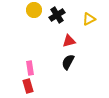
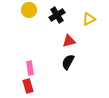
yellow circle: moved 5 px left
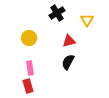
yellow circle: moved 28 px down
black cross: moved 2 px up
yellow triangle: moved 2 px left, 1 px down; rotated 32 degrees counterclockwise
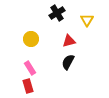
yellow circle: moved 2 px right, 1 px down
pink rectangle: rotated 24 degrees counterclockwise
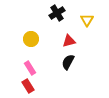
red rectangle: rotated 16 degrees counterclockwise
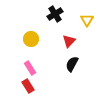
black cross: moved 2 px left, 1 px down
red triangle: rotated 32 degrees counterclockwise
black semicircle: moved 4 px right, 2 px down
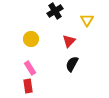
black cross: moved 3 px up
red rectangle: rotated 24 degrees clockwise
